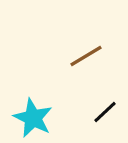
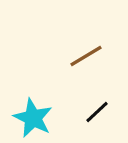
black line: moved 8 px left
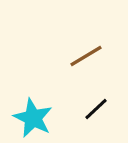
black line: moved 1 px left, 3 px up
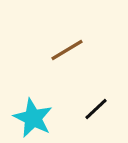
brown line: moved 19 px left, 6 px up
